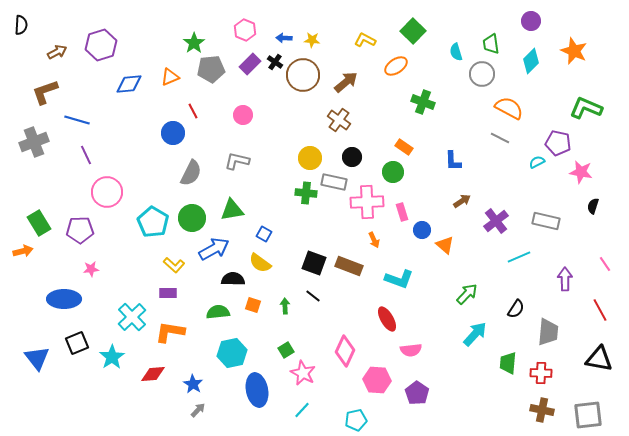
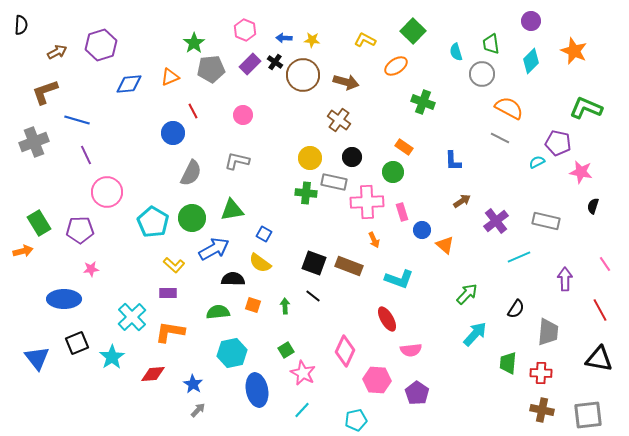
brown arrow at (346, 82): rotated 55 degrees clockwise
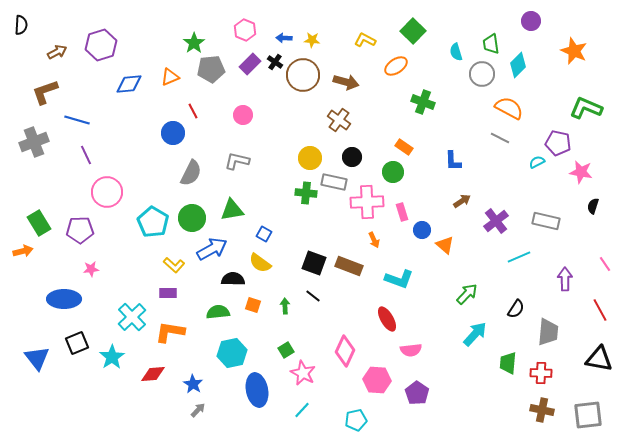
cyan diamond at (531, 61): moved 13 px left, 4 px down
blue arrow at (214, 249): moved 2 px left
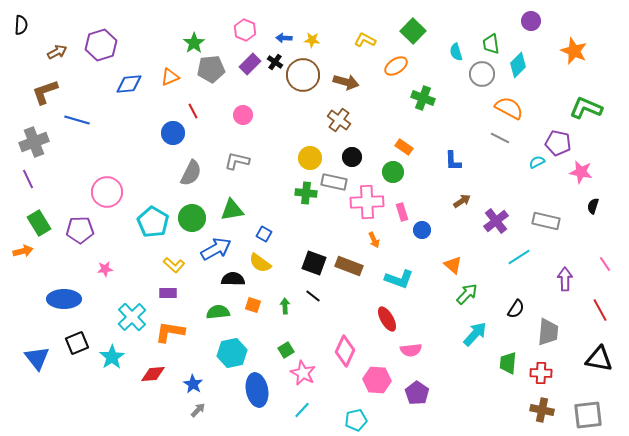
green cross at (423, 102): moved 4 px up
purple line at (86, 155): moved 58 px left, 24 px down
orange triangle at (445, 245): moved 8 px right, 20 px down
blue arrow at (212, 249): moved 4 px right
cyan line at (519, 257): rotated 10 degrees counterclockwise
pink star at (91, 269): moved 14 px right
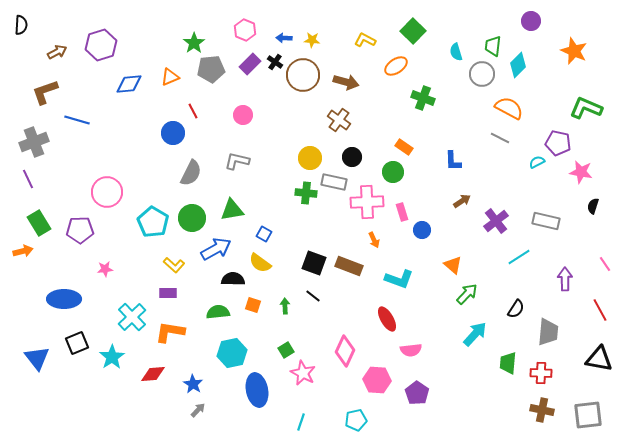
green trapezoid at (491, 44): moved 2 px right, 2 px down; rotated 15 degrees clockwise
cyan line at (302, 410): moved 1 px left, 12 px down; rotated 24 degrees counterclockwise
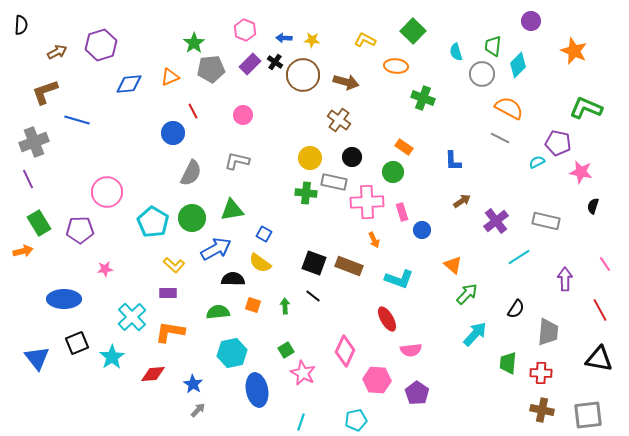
orange ellipse at (396, 66): rotated 40 degrees clockwise
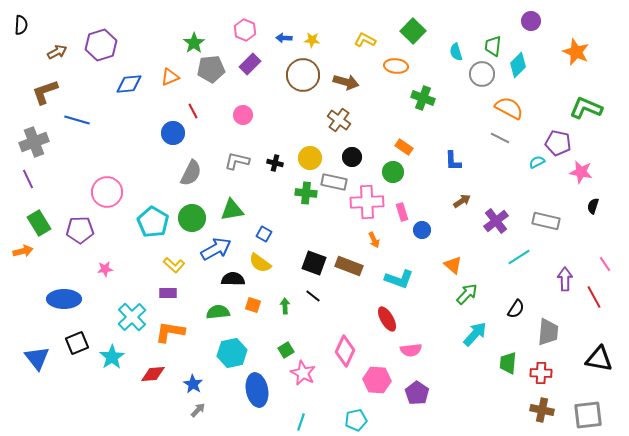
orange star at (574, 51): moved 2 px right, 1 px down
black cross at (275, 62): moved 101 px down; rotated 21 degrees counterclockwise
red line at (600, 310): moved 6 px left, 13 px up
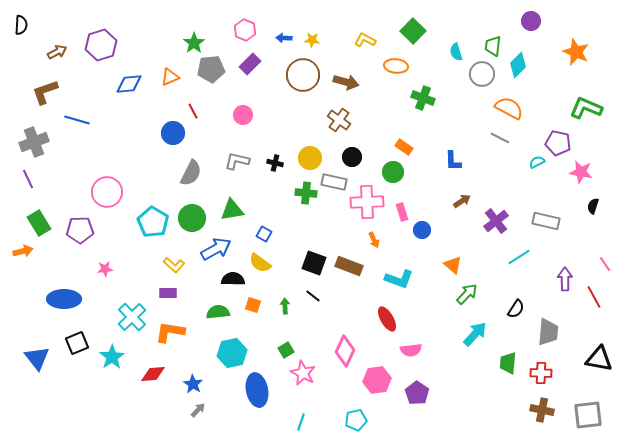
pink hexagon at (377, 380): rotated 12 degrees counterclockwise
